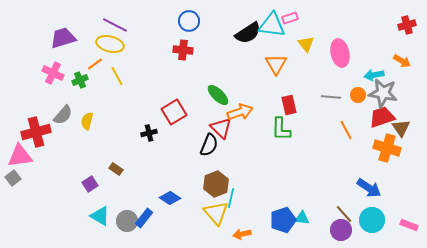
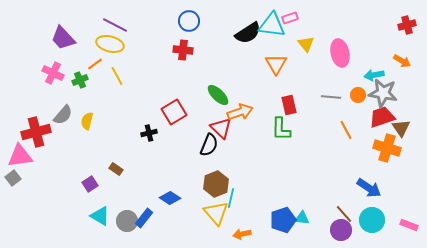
purple trapezoid at (63, 38): rotated 116 degrees counterclockwise
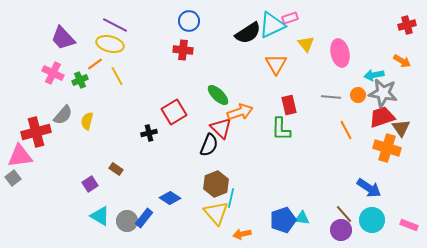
cyan triangle at (272, 25): rotated 32 degrees counterclockwise
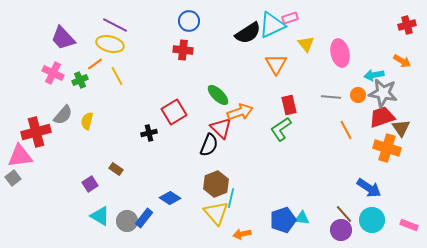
green L-shape at (281, 129): rotated 55 degrees clockwise
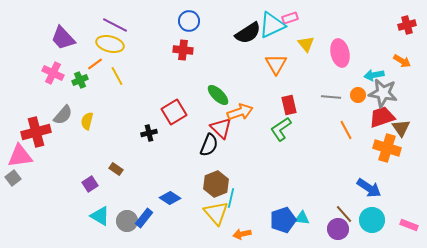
purple circle at (341, 230): moved 3 px left, 1 px up
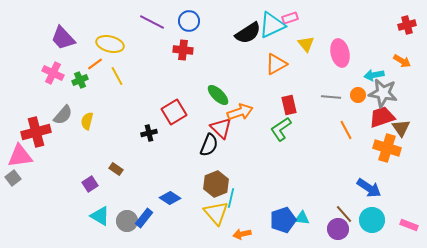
purple line at (115, 25): moved 37 px right, 3 px up
orange triangle at (276, 64): rotated 30 degrees clockwise
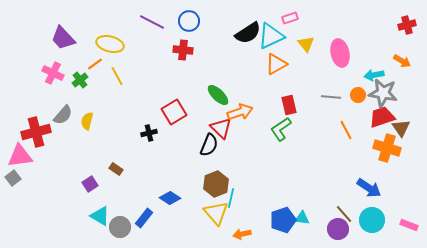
cyan triangle at (272, 25): moved 1 px left, 11 px down
green cross at (80, 80): rotated 14 degrees counterclockwise
gray circle at (127, 221): moved 7 px left, 6 px down
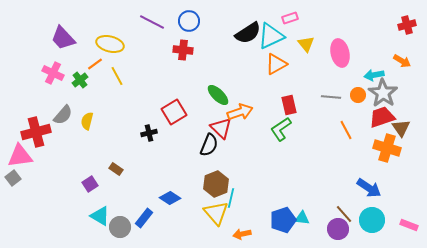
gray star at (383, 93): rotated 24 degrees clockwise
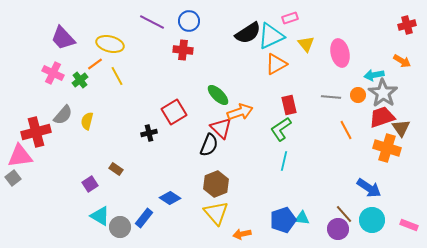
cyan line at (231, 198): moved 53 px right, 37 px up
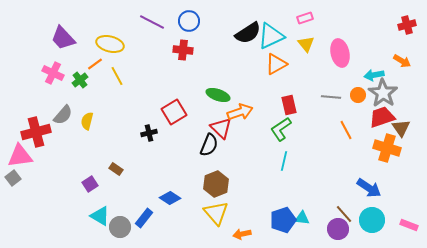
pink rectangle at (290, 18): moved 15 px right
green ellipse at (218, 95): rotated 25 degrees counterclockwise
